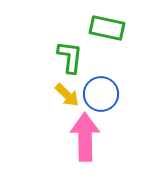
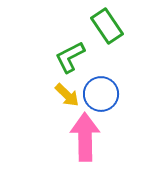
green rectangle: moved 2 px up; rotated 44 degrees clockwise
green L-shape: rotated 124 degrees counterclockwise
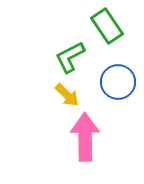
blue circle: moved 17 px right, 12 px up
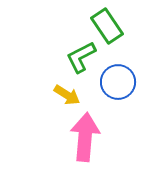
green L-shape: moved 11 px right
yellow arrow: rotated 12 degrees counterclockwise
pink arrow: rotated 6 degrees clockwise
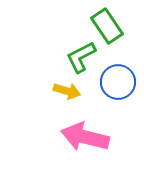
yellow arrow: moved 4 px up; rotated 16 degrees counterclockwise
pink arrow: rotated 81 degrees counterclockwise
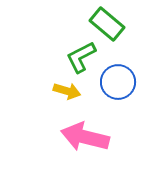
green rectangle: moved 2 px up; rotated 16 degrees counterclockwise
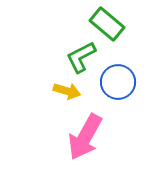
pink arrow: rotated 75 degrees counterclockwise
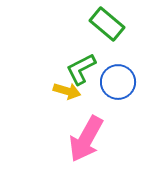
green L-shape: moved 12 px down
pink arrow: moved 1 px right, 2 px down
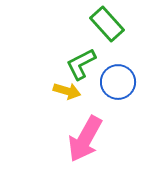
green rectangle: rotated 8 degrees clockwise
green L-shape: moved 5 px up
pink arrow: moved 1 px left
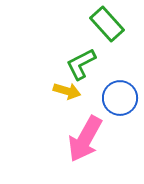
blue circle: moved 2 px right, 16 px down
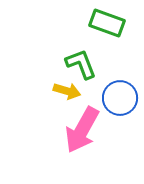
green rectangle: moved 1 px up; rotated 28 degrees counterclockwise
green L-shape: rotated 96 degrees clockwise
pink arrow: moved 3 px left, 9 px up
